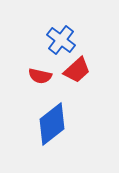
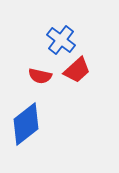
blue diamond: moved 26 px left
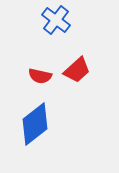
blue cross: moved 5 px left, 20 px up
blue diamond: moved 9 px right
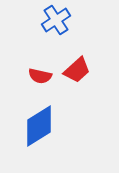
blue cross: rotated 20 degrees clockwise
blue diamond: moved 4 px right, 2 px down; rotated 6 degrees clockwise
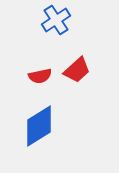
red semicircle: rotated 25 degrees counterclockwise
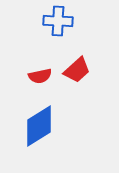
blue cross: moved 2 px right, 1 px down; rotated 36 degrees clockwise
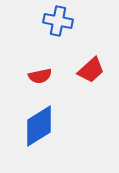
blue cross: rotated 8 degrees clockwise
red trapezoid: moved 14 px right
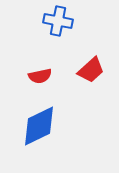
blue diamond: rotated 6 degrees clockwise
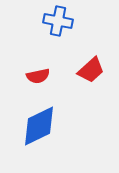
red semicircle: moved 2 px left
